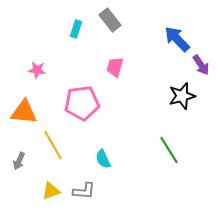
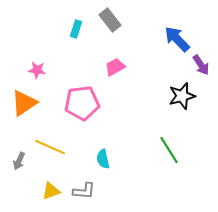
pink trapezoid: rotated 45 degrees clockwise
orange triangle: moved 9 px up; rotated 40 degrees counterclockwise
yellow line: moved 3 px left, 2 px down; rotated 36 degrees counterclockwise
cyan semicircle: rotated 12 degrees clockwise
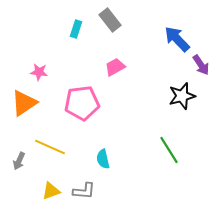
pink star: moved 2 px right, 2 px down
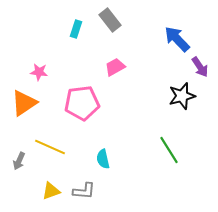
purple arrow: moved 1 px left, 2 px down
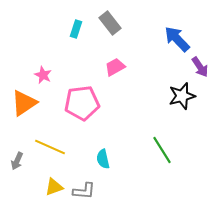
gray rectangle: moved 3 px down
pink star: moved 4 px right, 3 px down; rotated 18 degrees clockwise
green line: moved 7 px left
gray arrow: moved 2 px left
yellow triangle: moved 3 px right, 4 px up
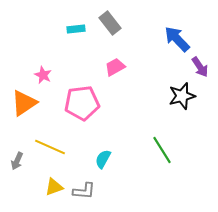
cyan rectangle: rotated 66 degrees clockwise
cyan semicircle: rotated 42 degrees clockwise
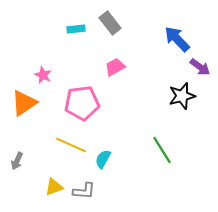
purple arrow: rotated 20 degrees counterclockwise
yellow line: moved 21 px right, 2 px up
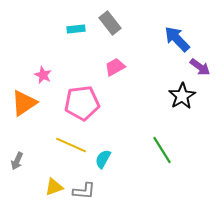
black star: rotated 16 degrees counterclockwise
